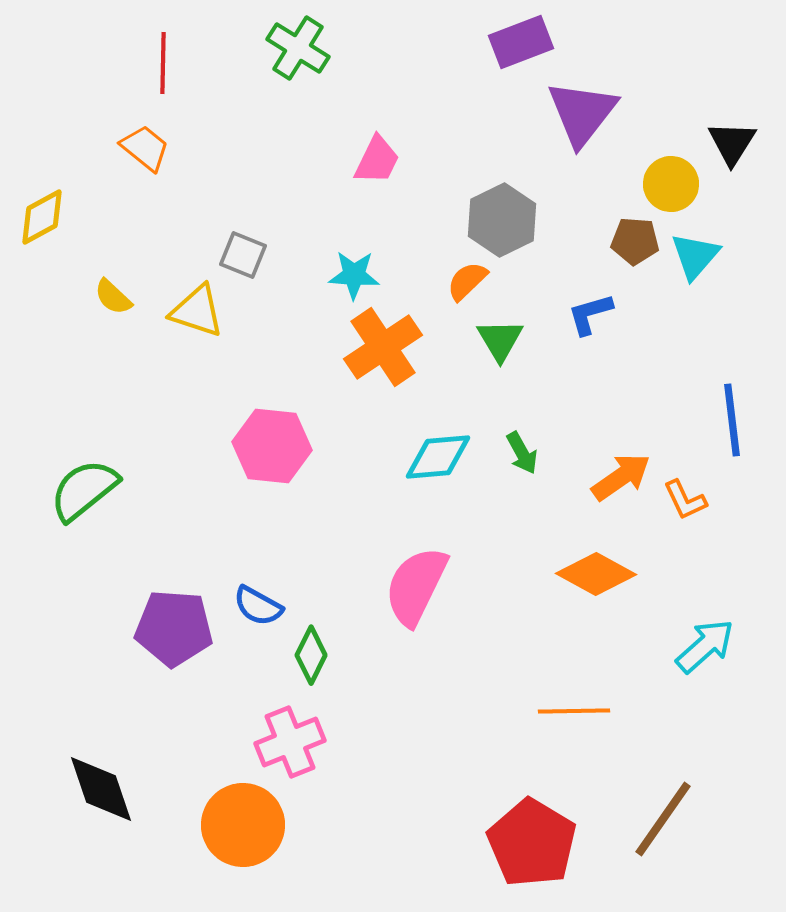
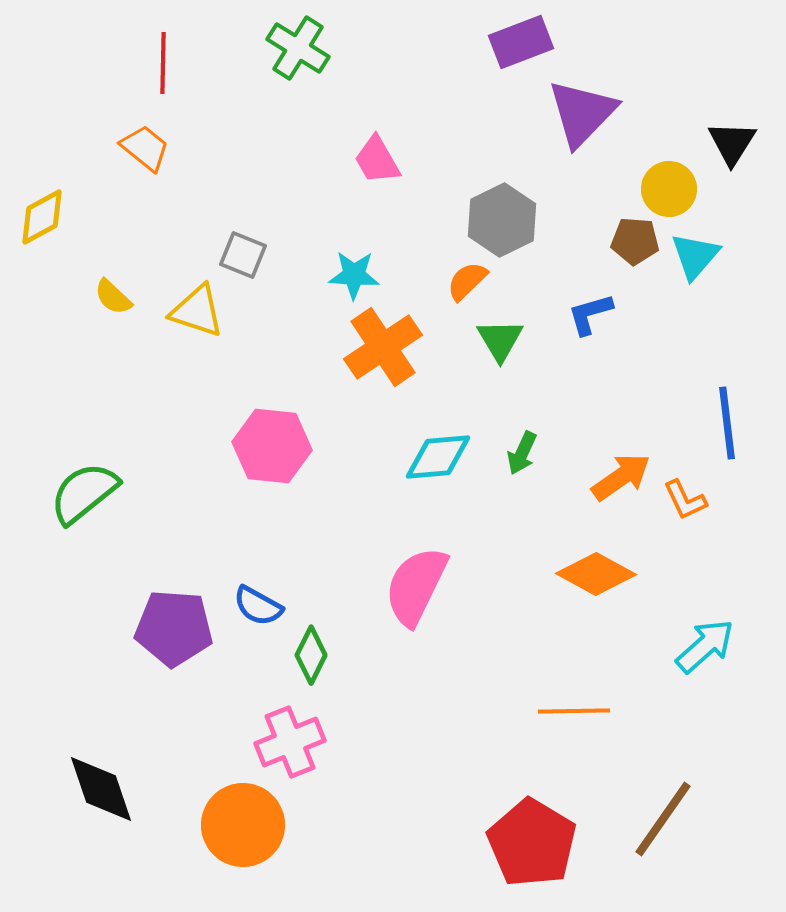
purple triangle: rotated 6 degrees clockwise
pink trapezoid: rotated 124 degrees clockwise
yellow circle: moved 2 px left, 5 px down
blue line: moved 5 px left, 3 px down
green arrow: rotated 54 degrees clockwise
green semicircle: moved 3 px down
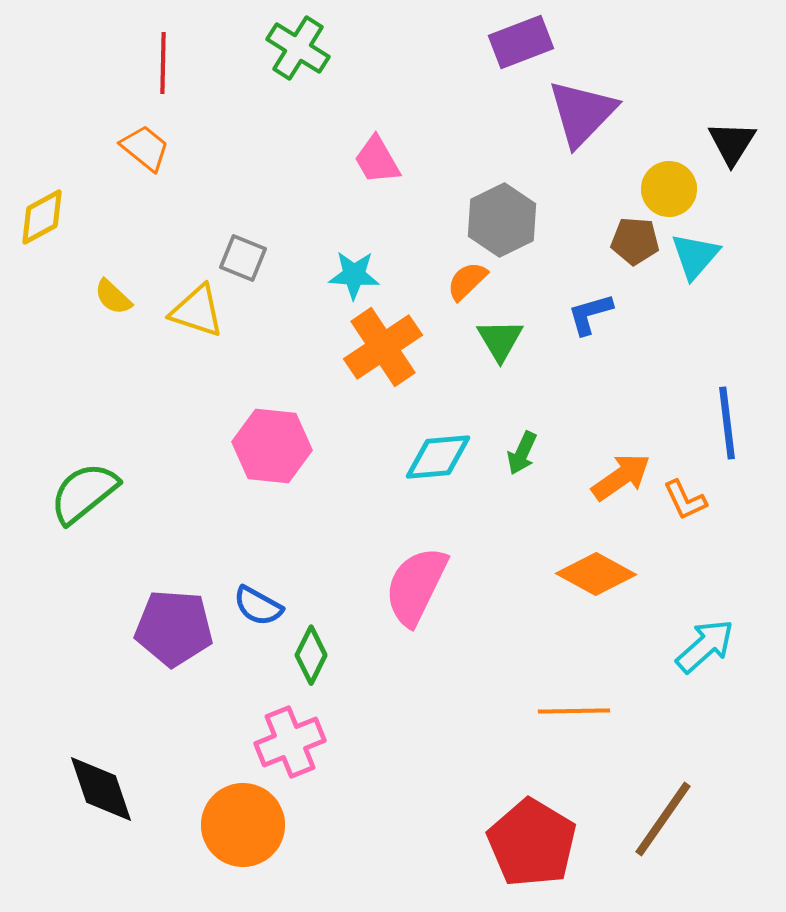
gray square: moved 3 px down
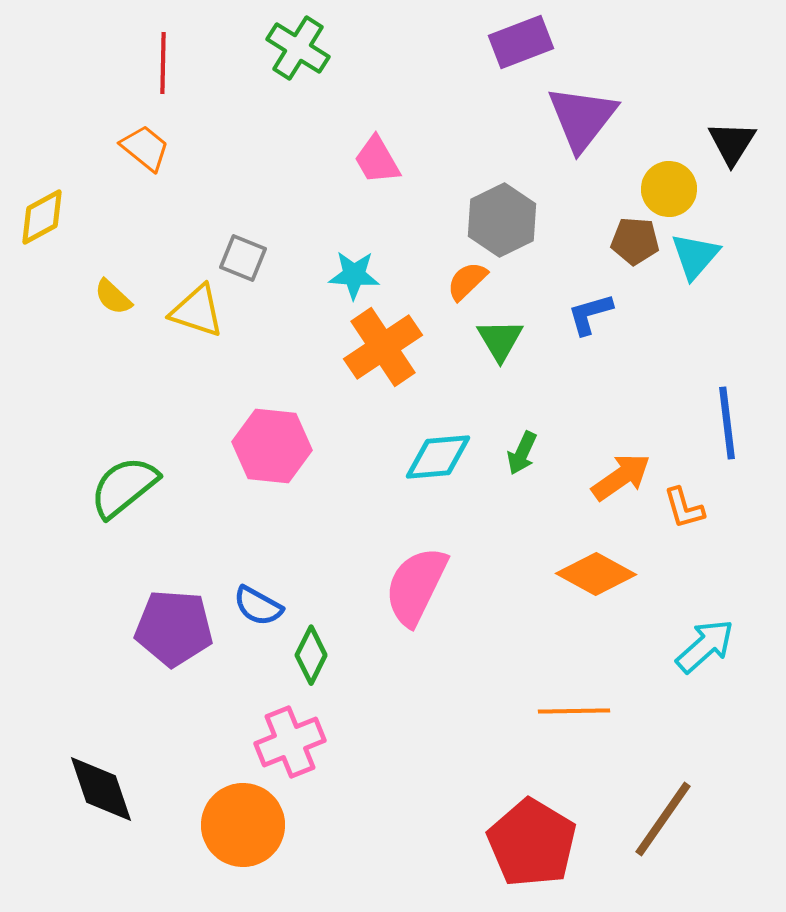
purple triangle: moved 5 px down; rotated 6 degrees counterclockwise
green semicircle: moved 40 px right, 6 px up
orange L-shape: moved 1 px left, 8 px down; rotated 9 degrees clockwise
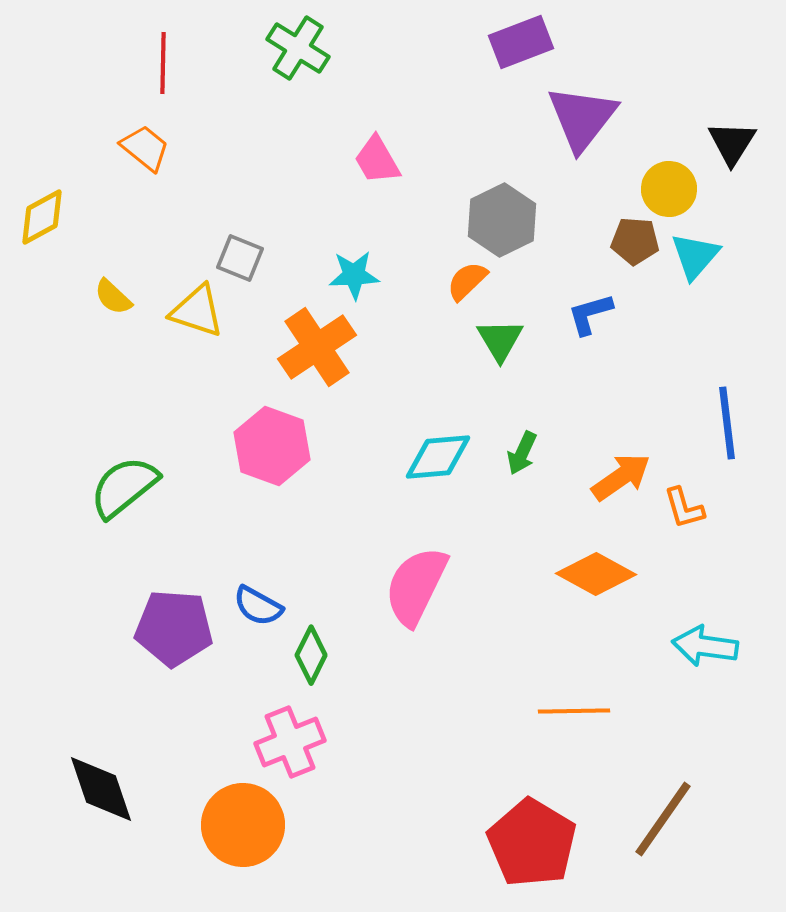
gray square: moved 3 px left
cyan star: rotated 6 degrees counterclockwise
orange cross: moved 66 px left
pink hexagon: rotated 14 degrees clockwise
cyan arrow: rotated 130 degrees counterclockwise
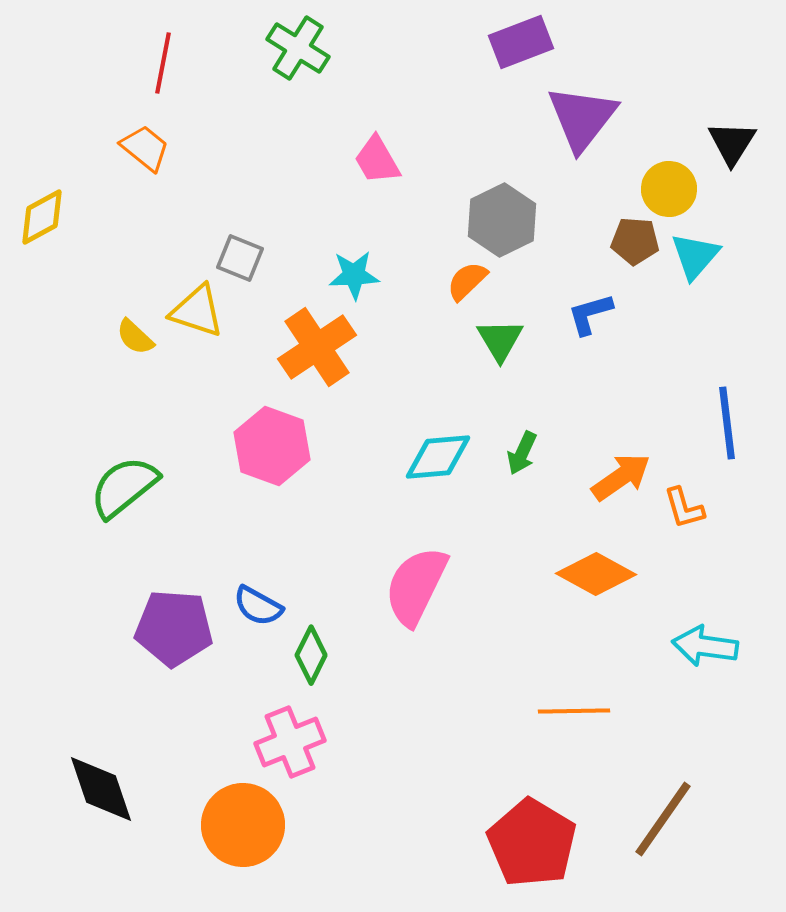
red line: rotated 10 degrees clockwise
yellow semicircle: moved 22 px right, 40 px down
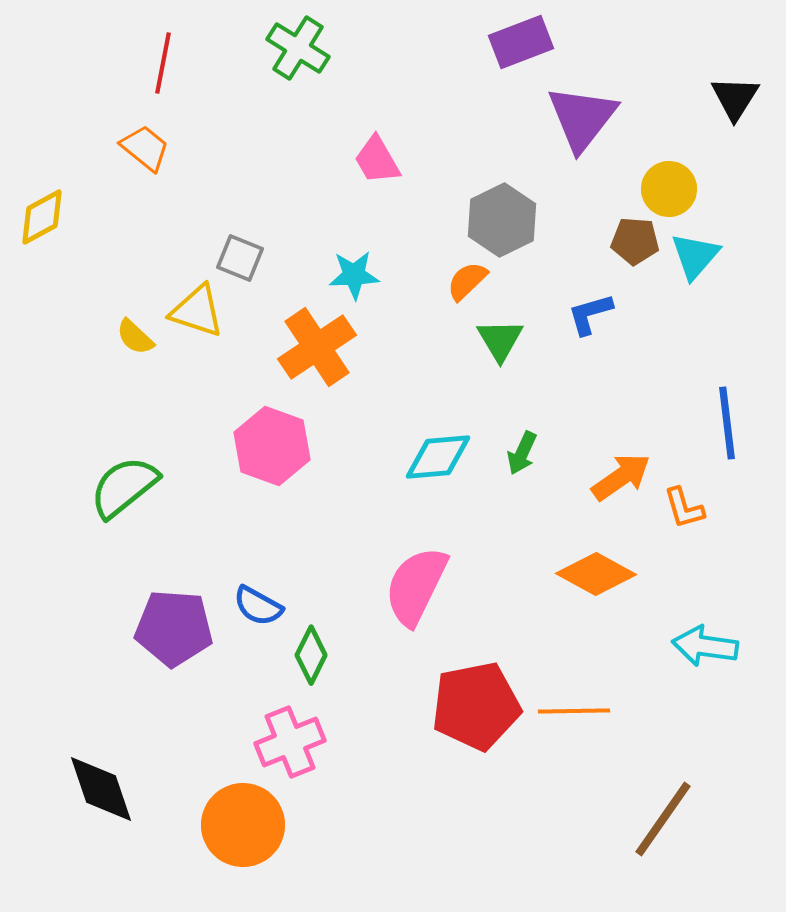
black triangle: moved 3 px right, 45 px up
red pentagon: moved 56 px left, 137 px up; rotated 30 degrees clockwise
